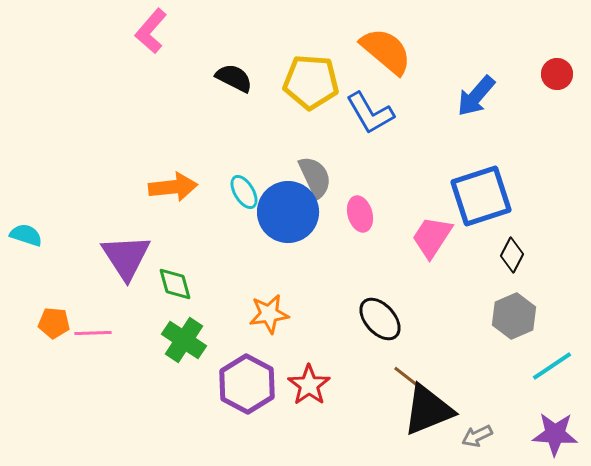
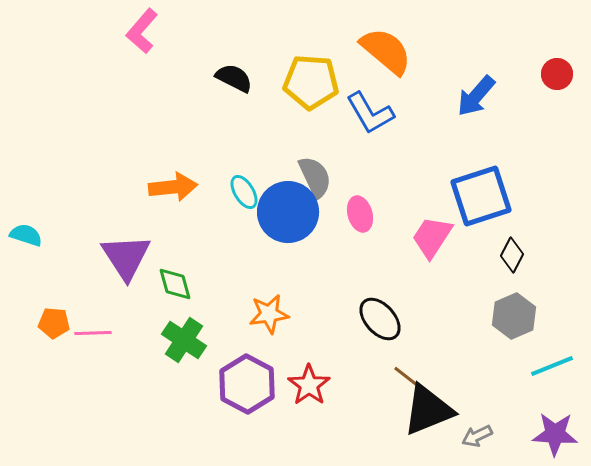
pink L-shape: moved 9 px left
cyan line: rotated 12 degrees clockwise
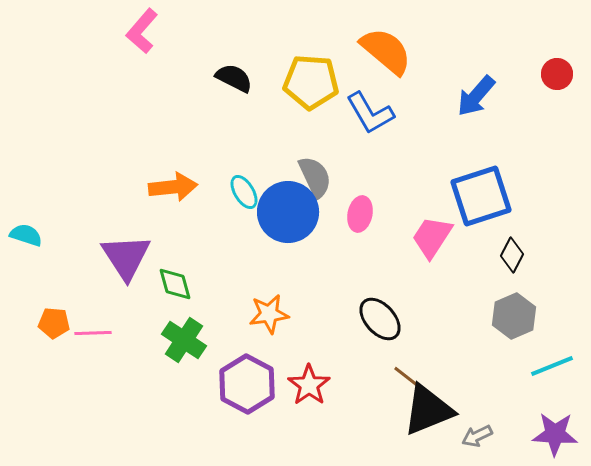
pink ellipse: rotated 28 degrees clockwise
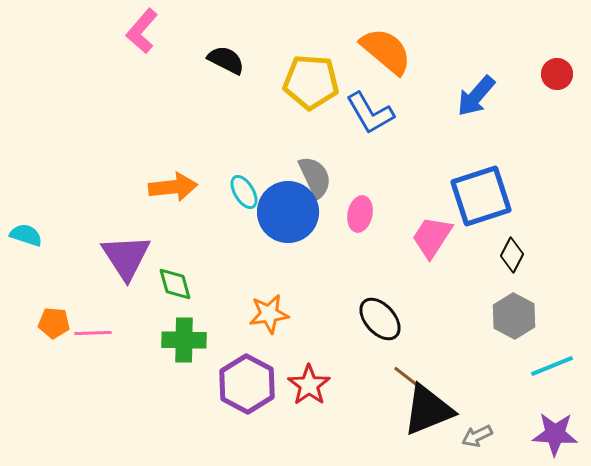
black semicircle: moved 8 px left, 18 px up
gray hexagon: rotated 9 degrees counterclockwise
green cross: rotated 33 degrees counterclockwise
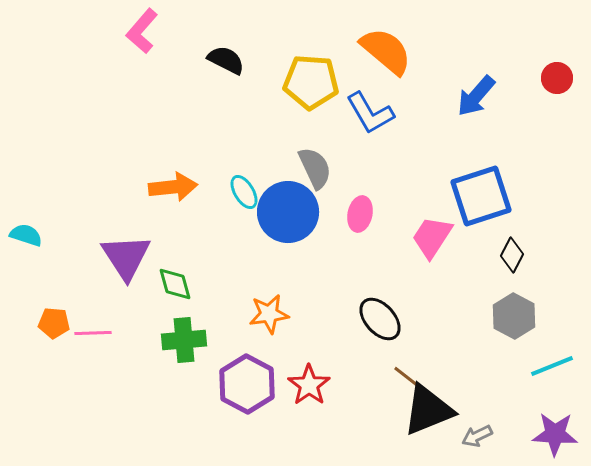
red circle: moved 4 px down
gray semicircle: moved 9 px up
green cross: rotated 6 degrees counterclockwise
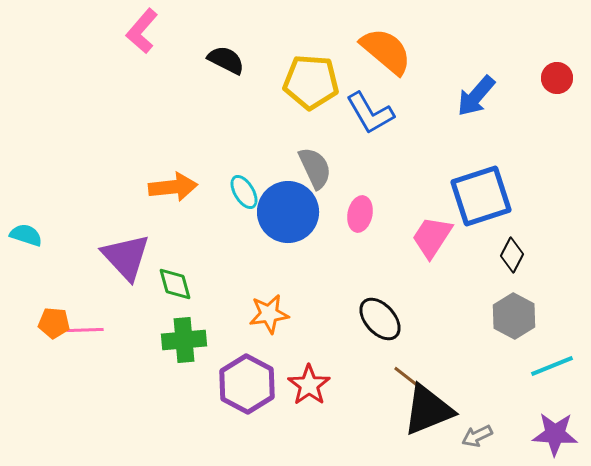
purple triangle: rotated 10 degrees counterclockwise
pink line: moved 8 px left, 3 px up
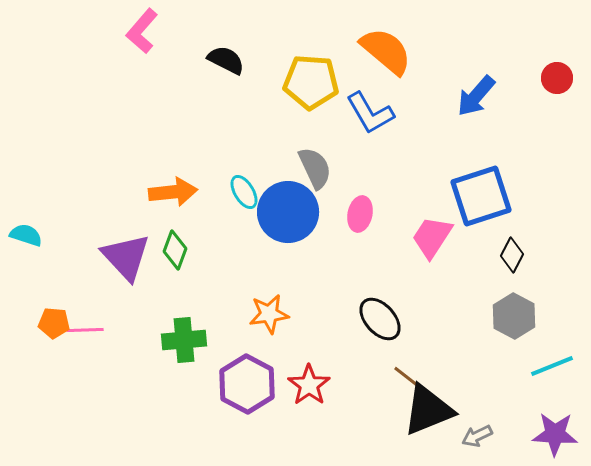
orange arrow: moved 5 px down
green diamond: moved 34 px up; rotated 36 degrees clockwise
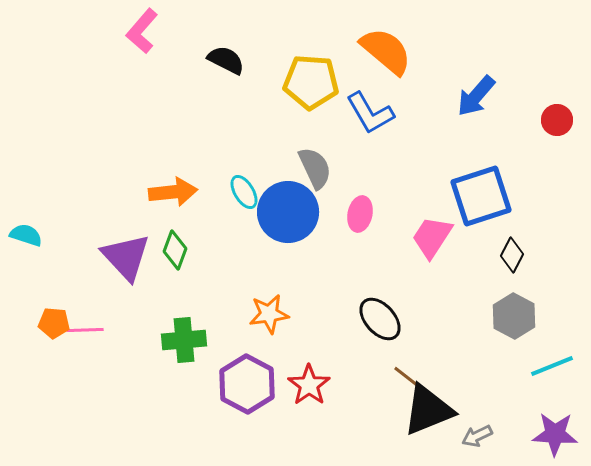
red circle: moved 42 px down
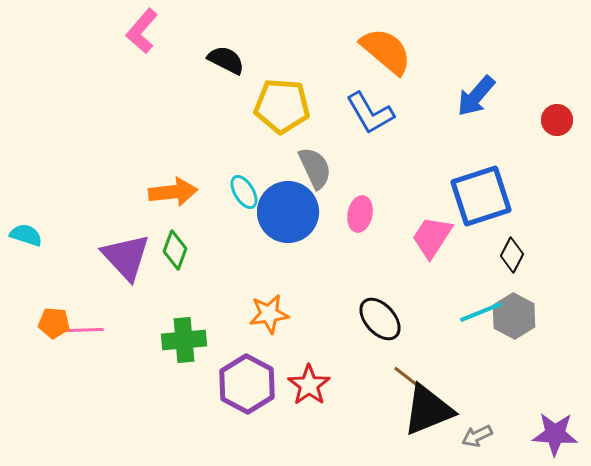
yellow pentagon: moved 29 px left, 24 px down
cyan line: moved 71 px left, 54 px up
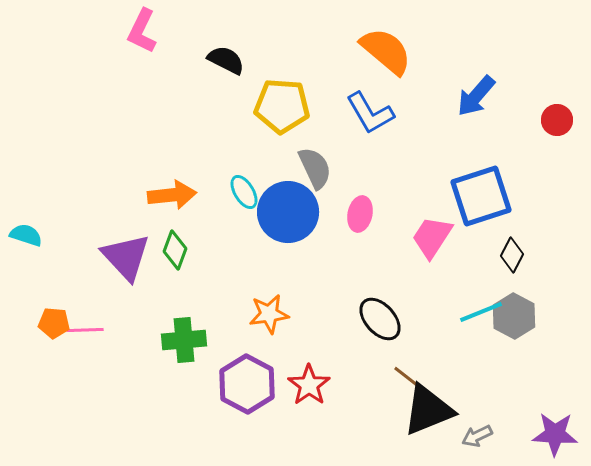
pink L-shape: rotated 15 degrees counterclockwise
orange arrow: moved 1 px left, 3 px down
